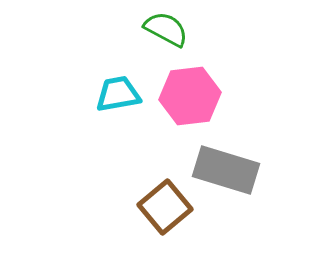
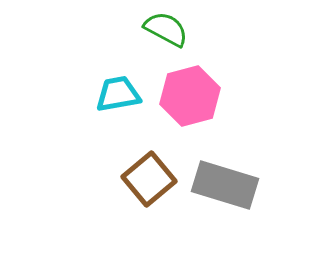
pink hexagon: rotated 8 degrees counterclockwise
gray rectangle: moved 1 px left, 15 px down
brown square: moved 16 px left, 28 px up
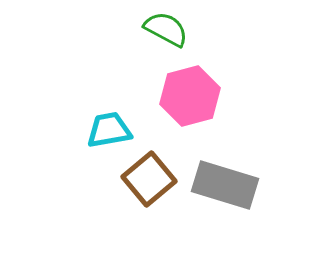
cyan trapezoid: moved 9 px left, 36 px down
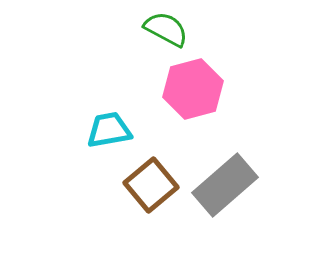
pink hexagon: moved 3 px right, 7 px up
brown square: moved 2 px right, 6 px down
gray rectangle: rotated 58 degrees counterclockwise
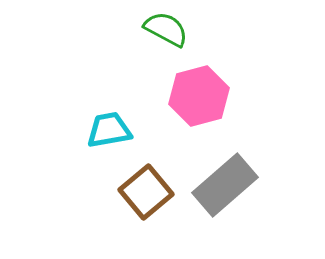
pink hexagon: moved 6 px right, 7 px down
brown square: moved 5 px left, 7 px down
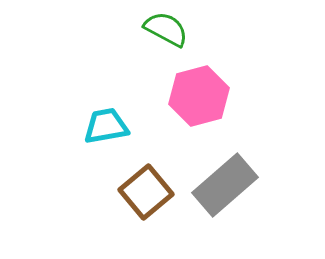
cyan trapezoid: moved 3 px left, 4 px up
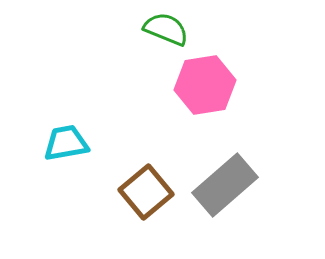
green semicircle: rotated 6 degrees counterclockwise
pink hexagon: moved 6 px right, 11 px up; rotated 6 degrees clockwise
cyan trapezoid: moved 40 px left, 17 px down
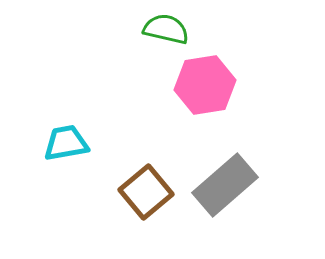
green semicircle: rotated 9 degrees counterclockwise
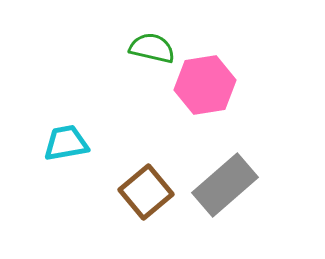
green semicircle: moved 14 px left, 19 px down
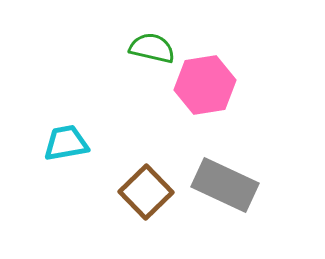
gray rectangle: rotated 66 degrees clockwise
brown square: rotated 4 degrees counterclockwise
